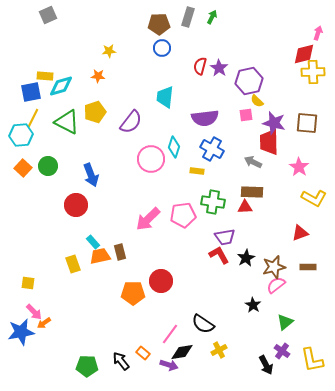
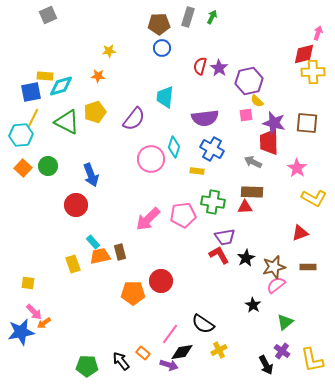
purple semicircle at (131, 122): moved 3 px right, 3 px up
pink star at (299, 167): moved 2 px left, 1 px down
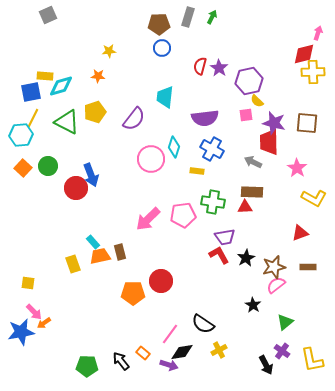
red circle at (76, 205): moved 17 px up
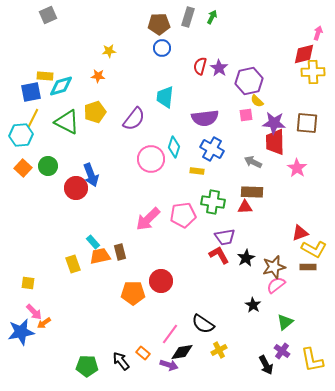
purple star at (274, 123): rotated 10 degrees counterclockwise
red trapezoid at (269, 142): moved 6 px right
yellow L-shape at (314, 198): moved 51 px down
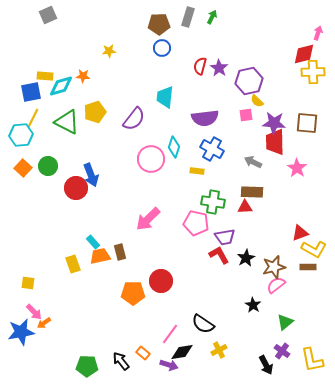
orange star at (98, 76): moved 15 px left
pink pentagon at (183, 215): moved 13 px right, 8 px down; rotated 20 degrees clockwise
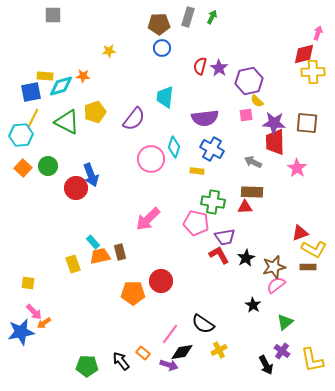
gray square at (48, 15): moved 5 px right; rotated 24 degrees clockwise
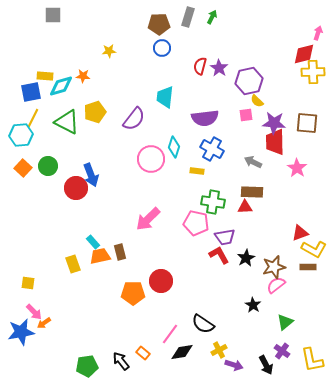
purple arrow at (169, 365): moved 65 px right
green pentagon at (87, 366): rotated 10 degrees counterclockwise
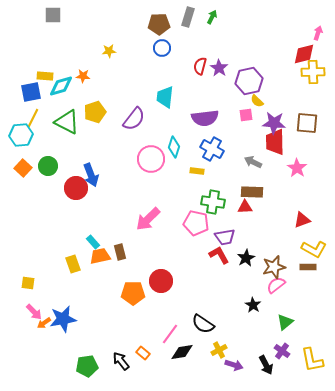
red triangle at (300, 233): moved 2 px right, 13 px up
blue star at (21, 332): moved 42 px right, 13 px up
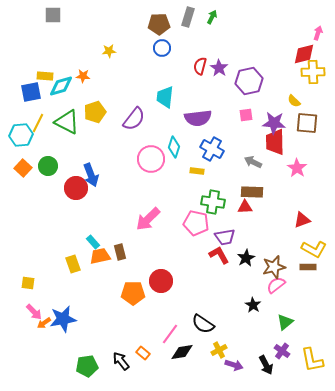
yellow semicircle at (257, 101): moved 37 px right
yellow line at (33, 118): moved 5 px right, 5 px down
purple semicircle at (205, 118): moved 7 px left
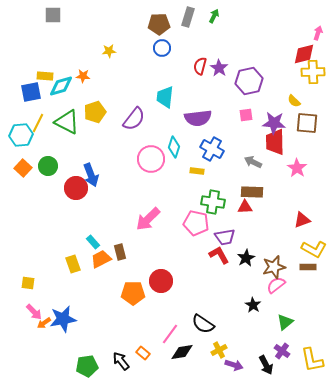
green arrow at (212, 17): moved 2 px right, 1 px up
orange trapezoid at (100, 256): moved 1 px right, 3 px down; rotated 15 degrees counterclockwise
